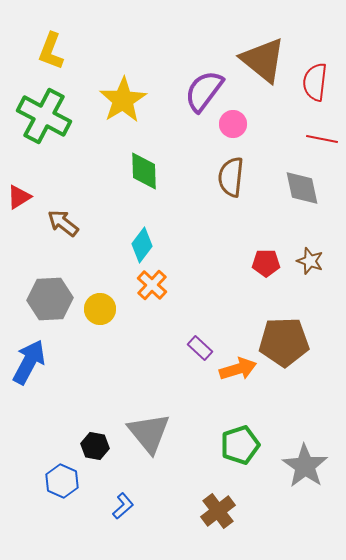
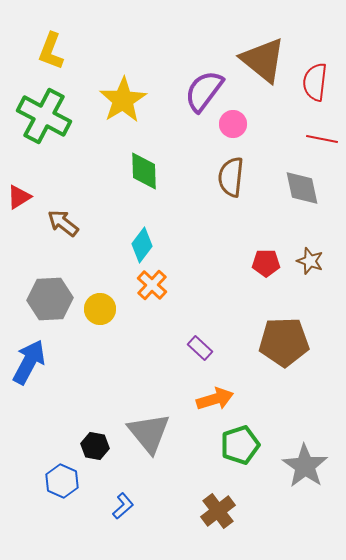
orange arrow: moved 23 px left, 30 px down
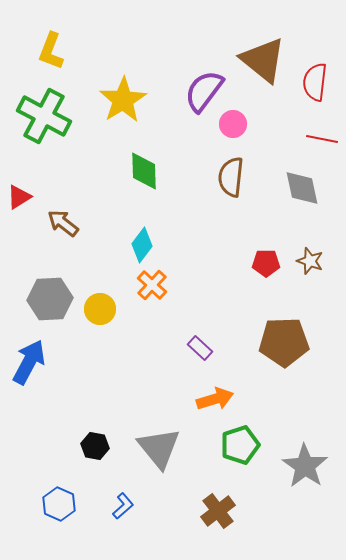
gray triangle: moved 10 px right, 15 px down
blue hexagon: moved 3 px left, 23 px down
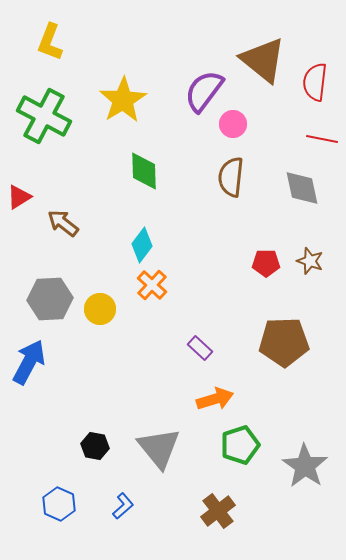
yellow L-shape: moved 1 px left, 9 px up
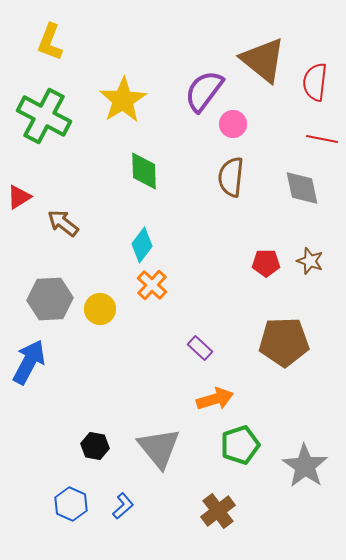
blue hexagon: moved 12 px right
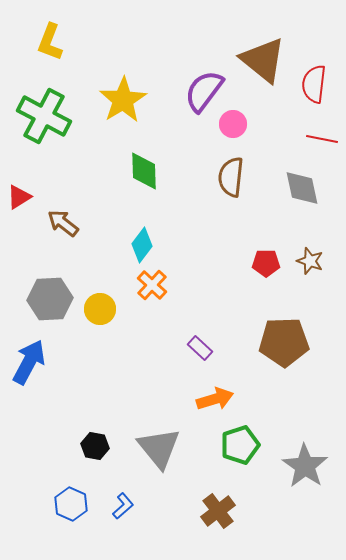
red semicircle: moved 1 px left, 2 px down
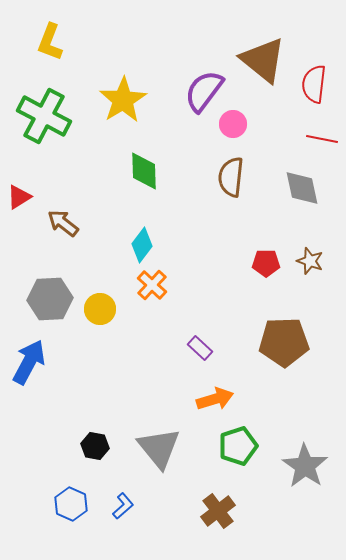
green pentagon: moved 2 px left, 1 px down
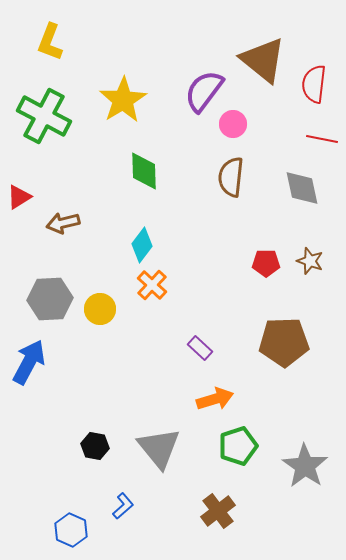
brown arrow: rotated 52 degrees counterclockwise
blue hexagon: moved 26 px down
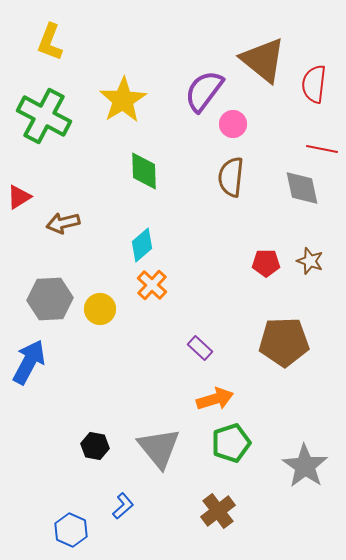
red line: moved 10 px down
cyan diamond: rotated 12 degrees clockwise
green pentagon: moved 7 px left, 3 px up
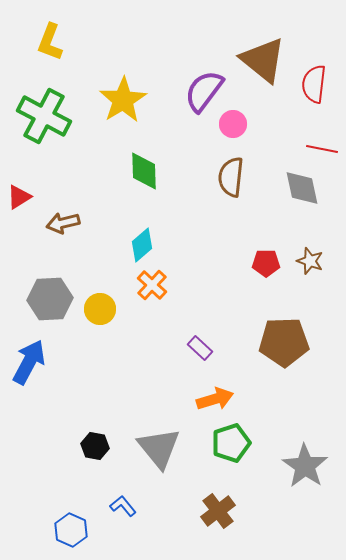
blue L-shape: rotated 88 degrees counterclockwise
